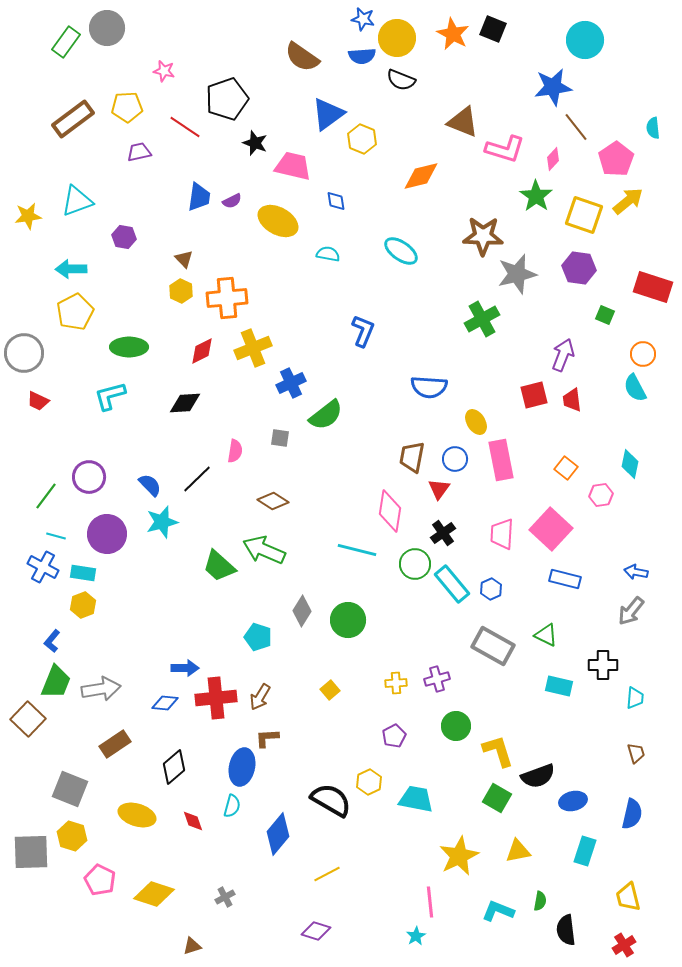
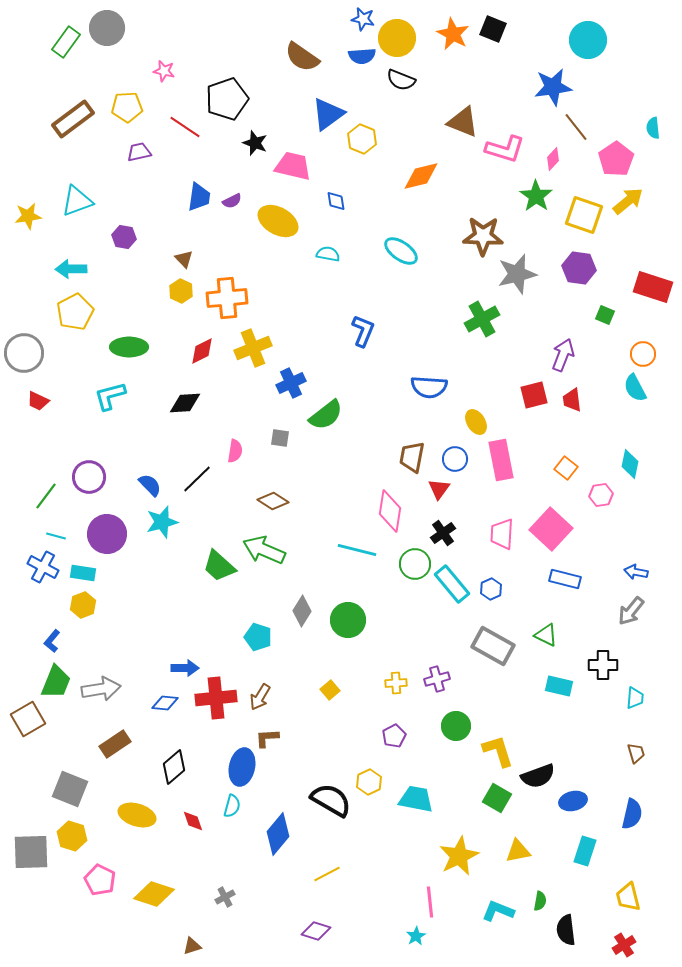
cyan circle at (585, 40): moved 3 px right
brown square at (28, 719): rotated 16 degrees clockwise
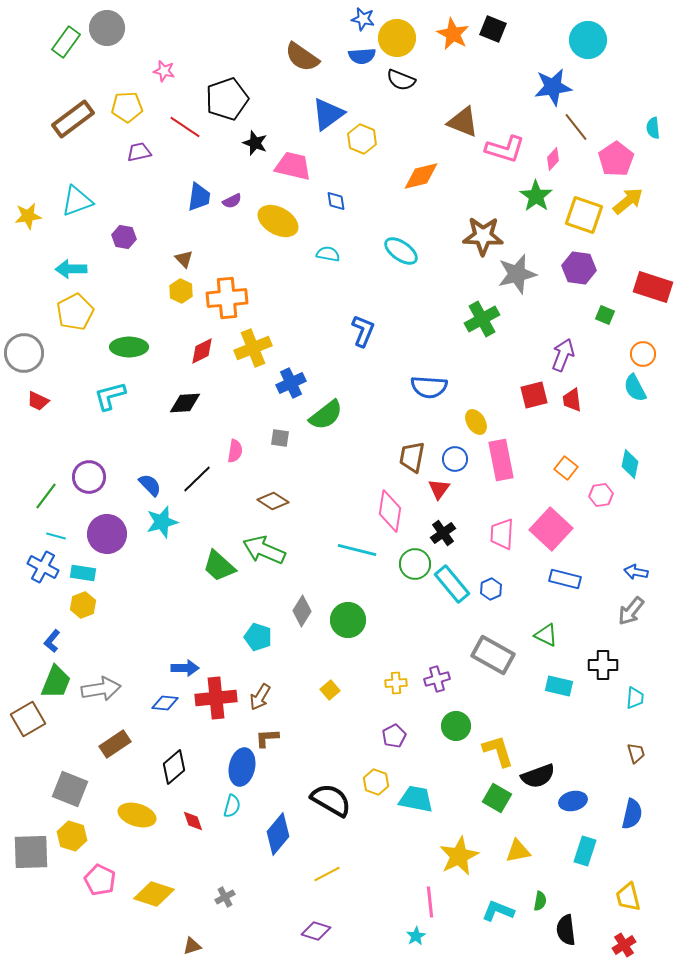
gray rectangle at (493, 646): moved 9 px down
yellow hexagon at (369, 782): moved 7 px right; rotated 15 degrees counterclockwise
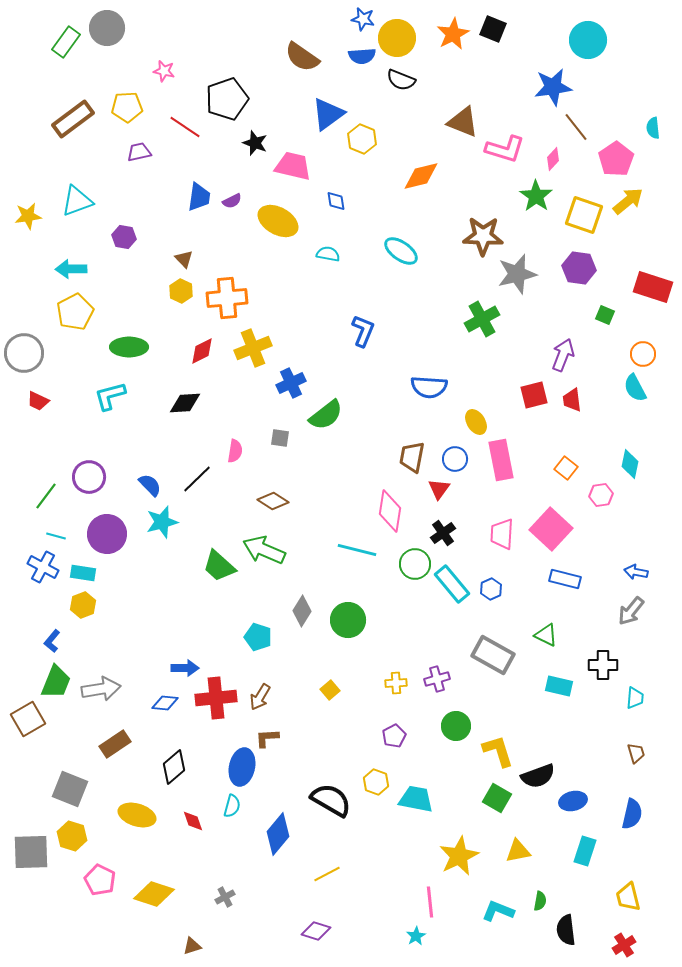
orange star at (453, 34): rotated 16 degrees clockwise
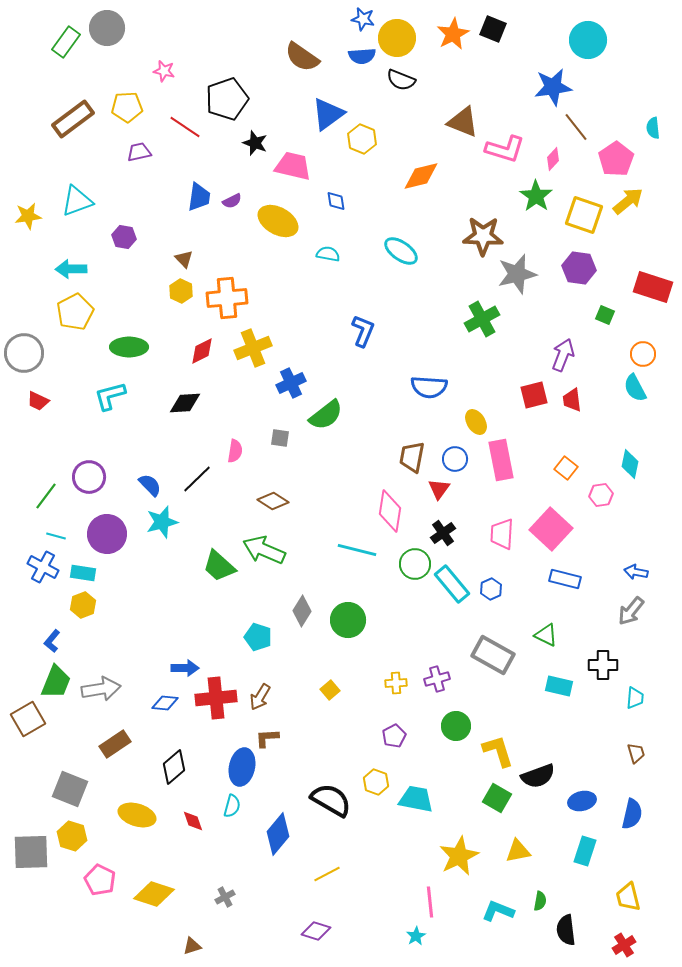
blue ellipse at (573, 801): moved 9 px right
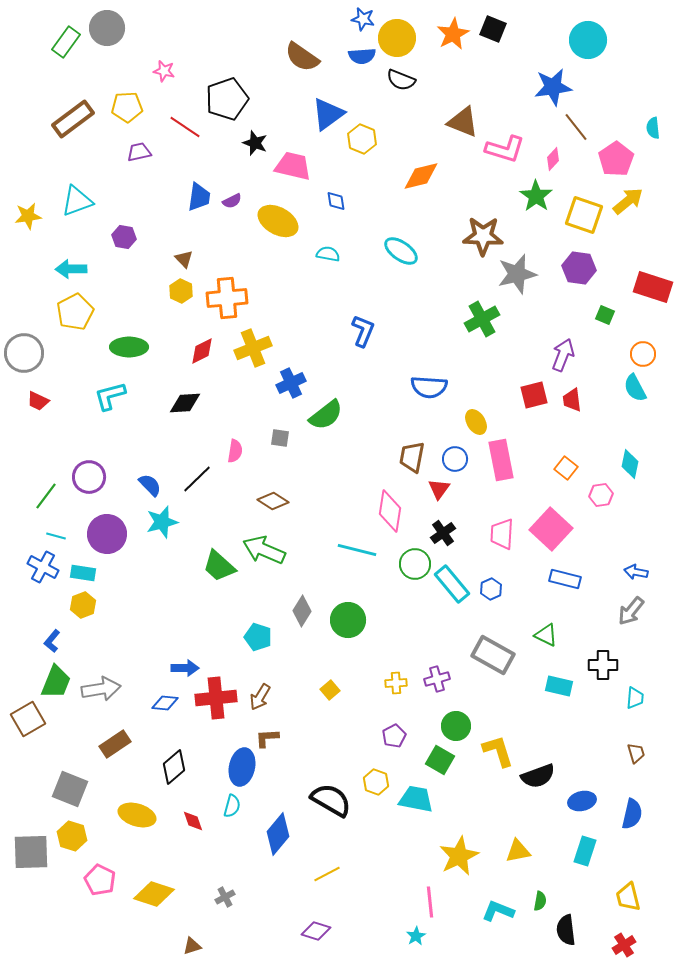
green square at (497, 798): moved 57 px left, 38 px up
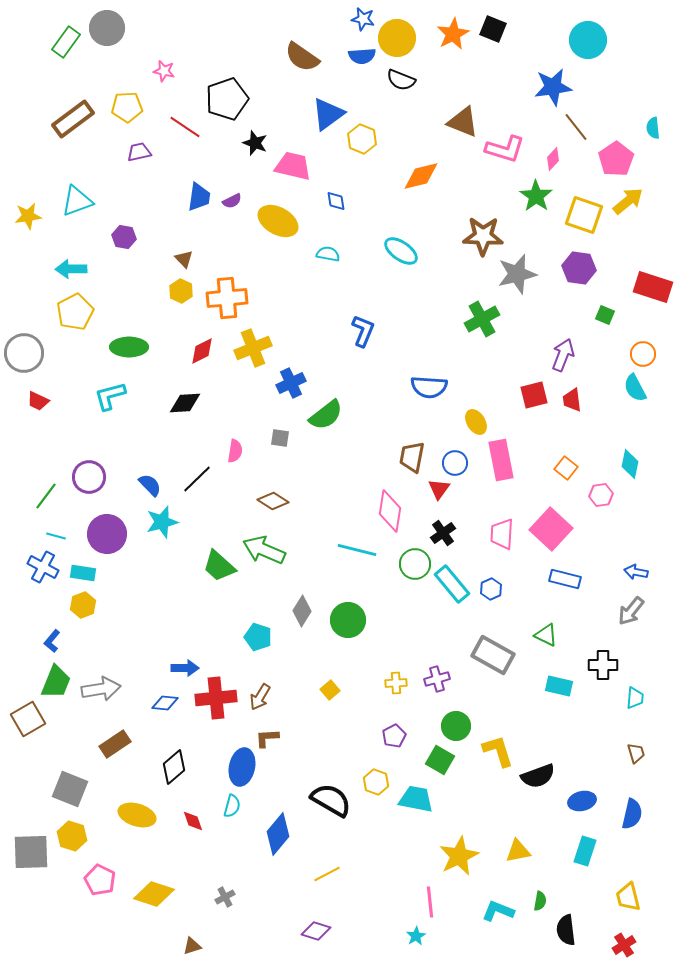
blue circle at (455, 459): moved 4 px down
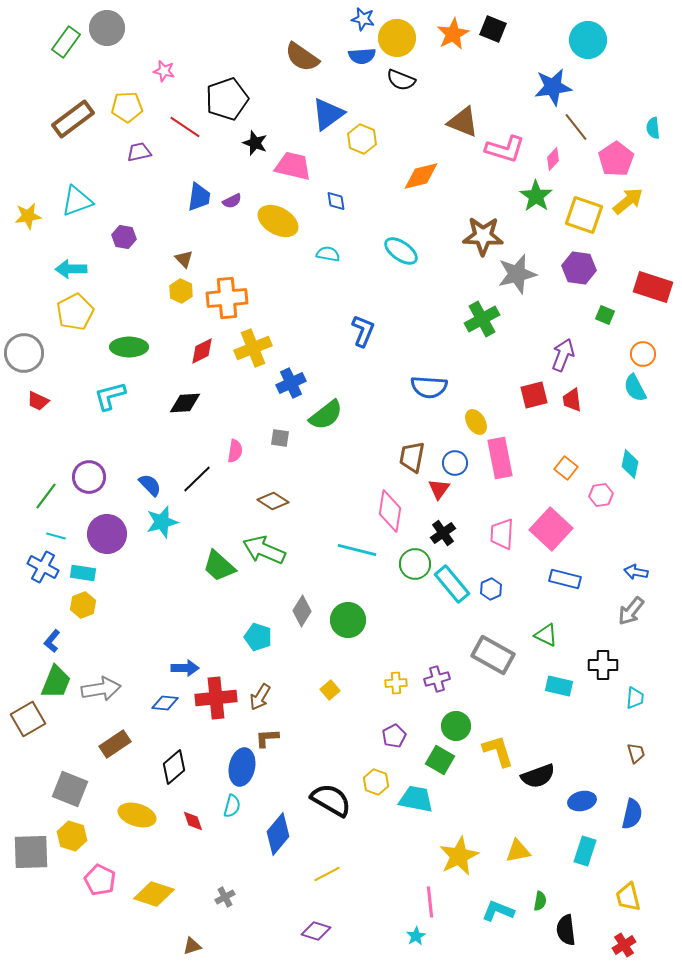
pink rectangle at (501, 460): moved 1 px left, 2 px up
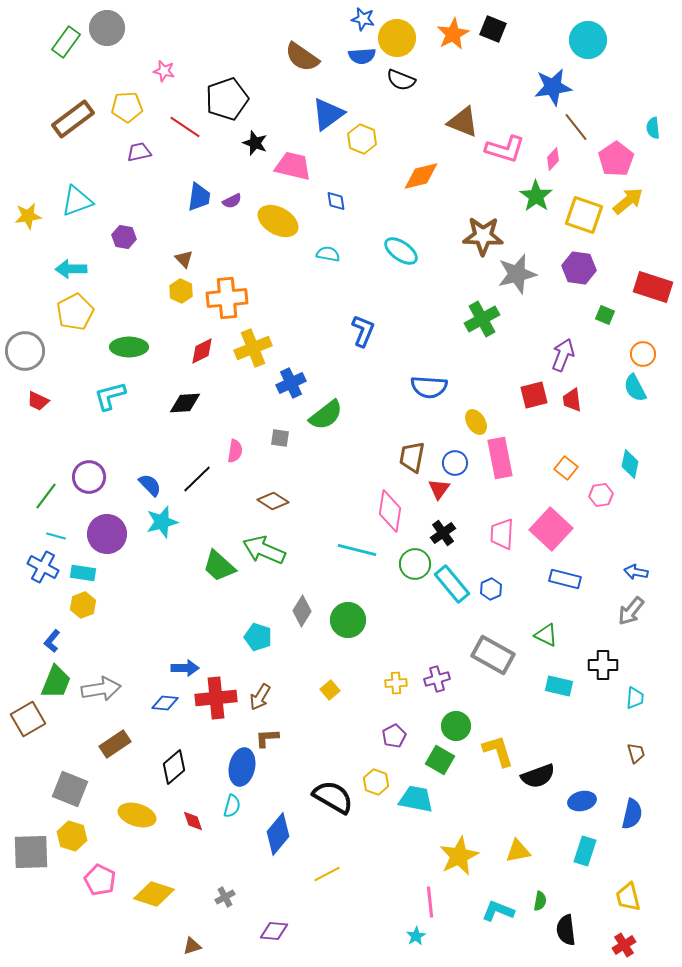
gray circle at (24, 353): moved 1 px right, 2 px up
black semicircle at (331, 800): moved 2 px right, 3 px up
purple diamond at (316, 931): moved 42 px left; rotated 12 degrees counterclockwise
